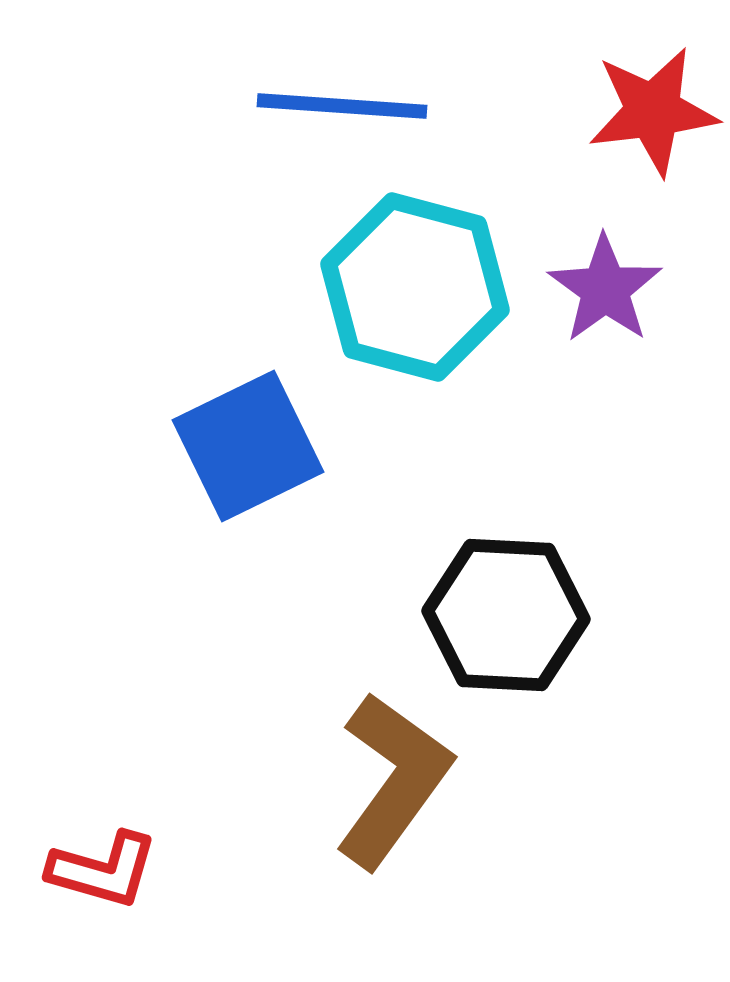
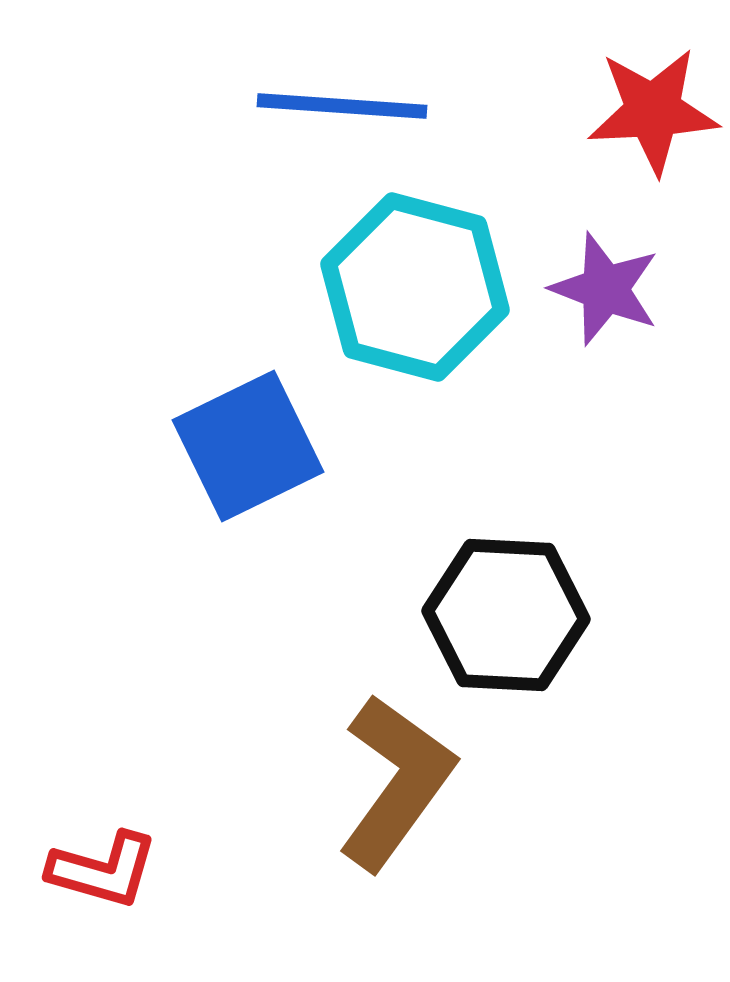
red star: rotated 4 degrees clockwise
purple star: rotated 15 degrees counterclockwise
brown L-shape: moved 3 px right, 2 px down
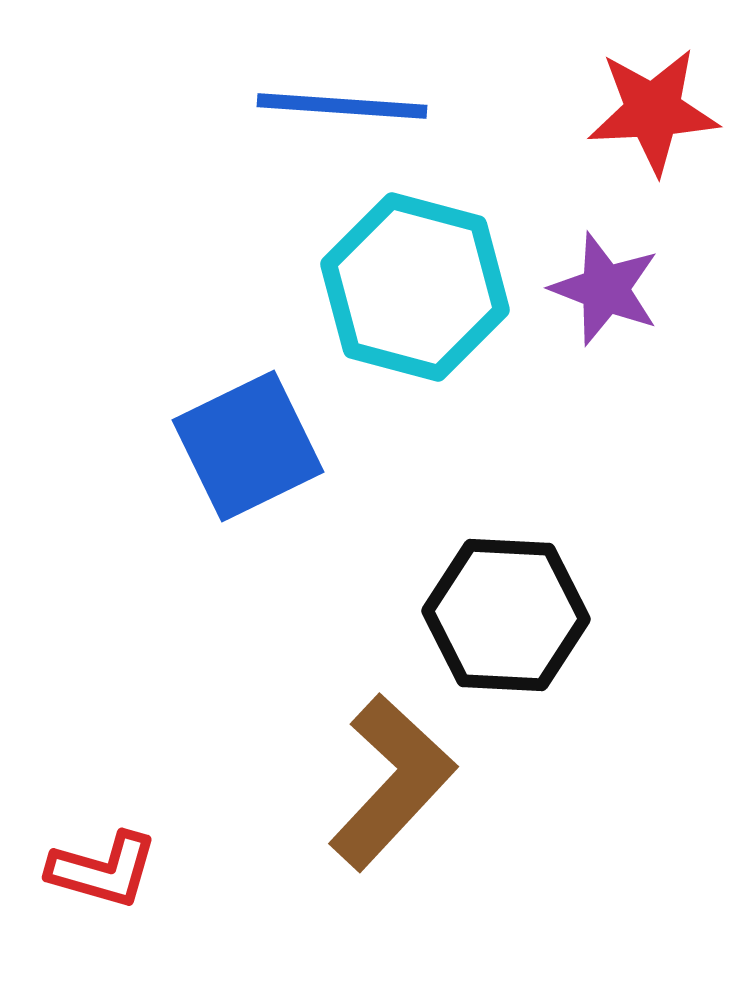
brown L-shape: moved 4 px left; rotated 7 degrees clockwise
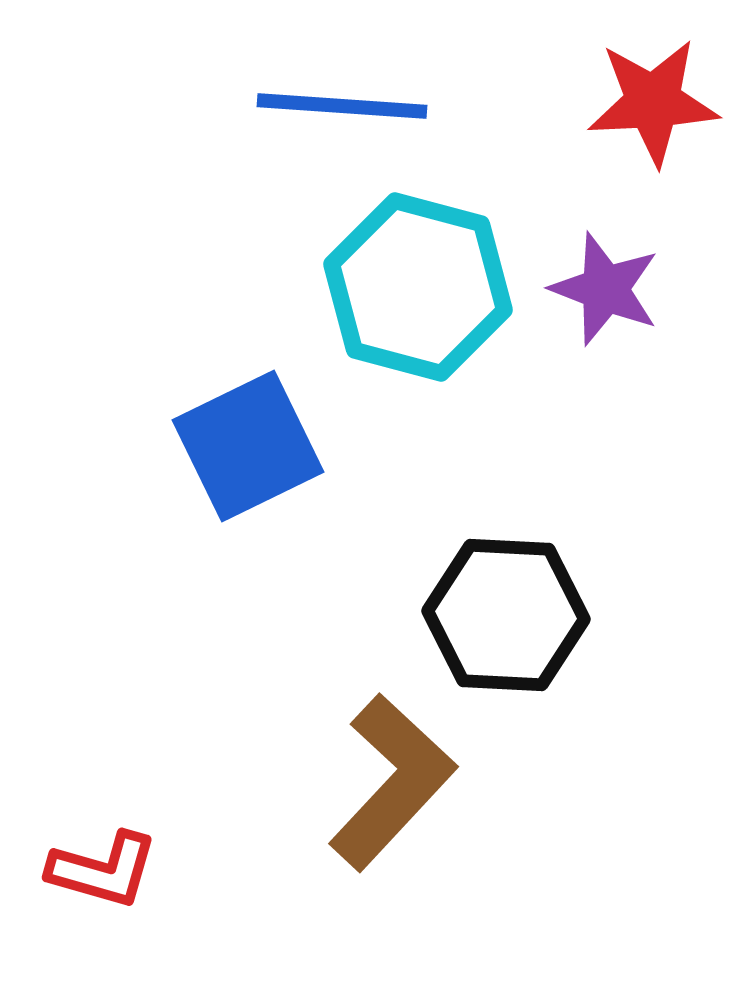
red star: moved 9 px up
cyan hexagon: moved 3 px right
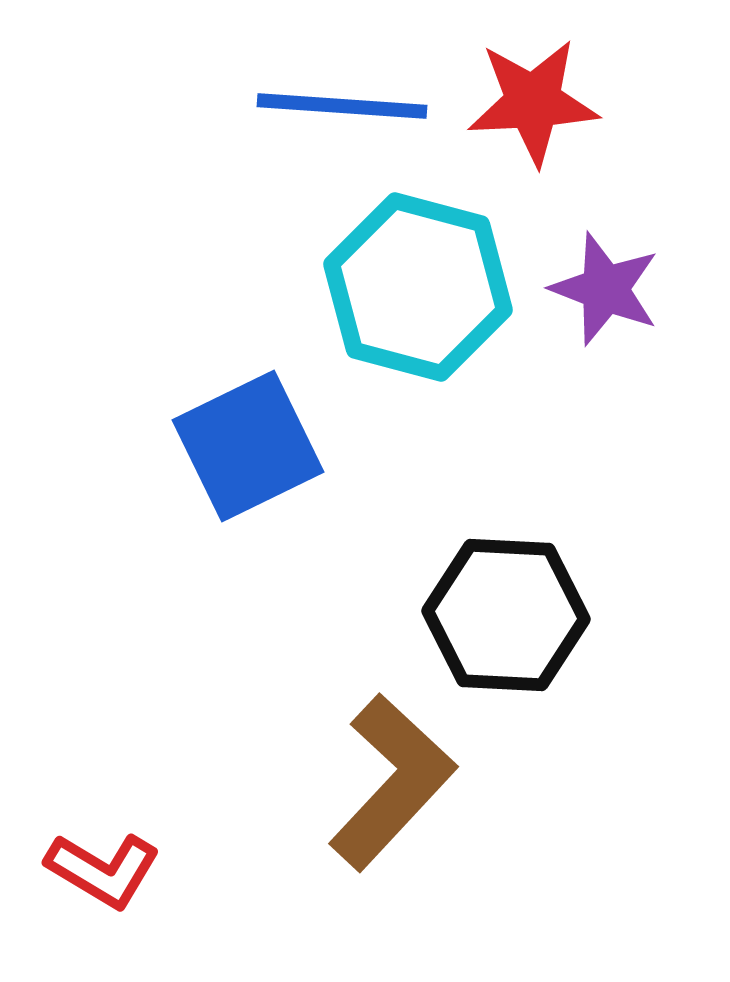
red star: moved 120 px left
red L-shape: rotated 15 degrees clockwise
